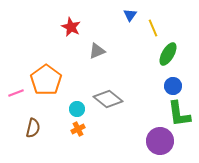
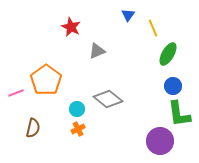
blue triangle: moved 2 px left
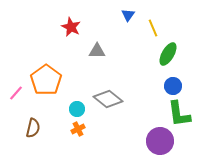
gray triangle: rotated 24 degrees clockwise
pink line: rotated 28 degrees counterclockwise
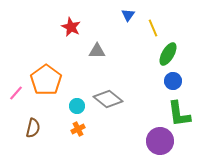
blue circle: moved 5 px up
cyan circle: moved 3 px up
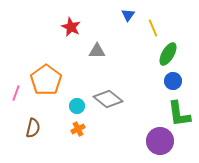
pink line: rotated 21 degrees counterclockwise
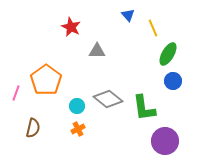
blue triangle: rotated 16 degrees counterclockwise
green L-shape: moved 35 px left, 6 px up
purple circle: moved 5 px right
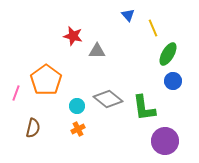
red star: moved 2 px right, 9 px down; rotated 12 degrees counterclockwise
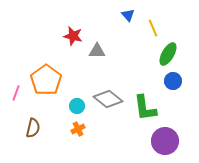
green L-shape: moved 1 px right
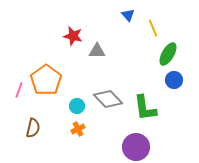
blue circle: moved 1 px right, 1 px up
pink line: moved 3 px right, 3 px up
gray diamond: rotated 8 degrees clockwise
purple circle: moved 29 px left, 6 px down
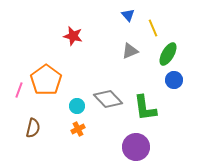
gray triangle: moved 33 px right; rotated 24 degrees counterclockwise
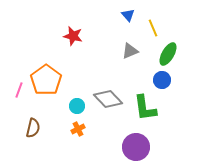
blue circle: moved 12 px left
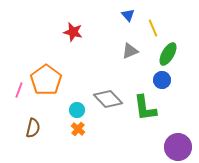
red star: moved 4 px up
cyan circle: moved 4 px down
orange cross: rotated 24 degrees counterclockwise
purple circle: moved 42 px right
